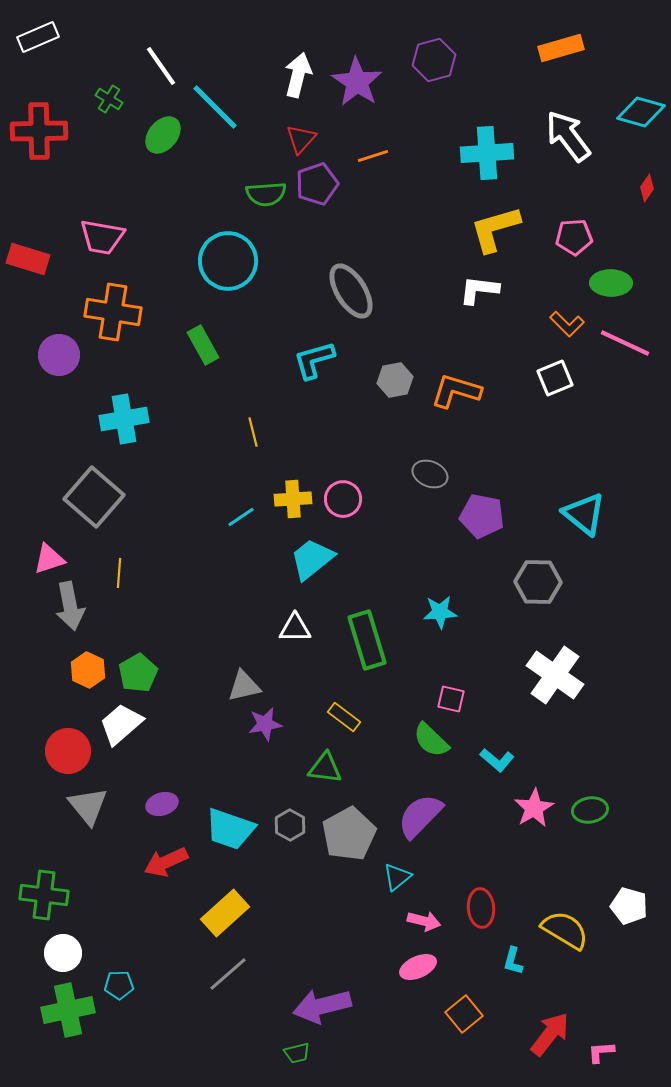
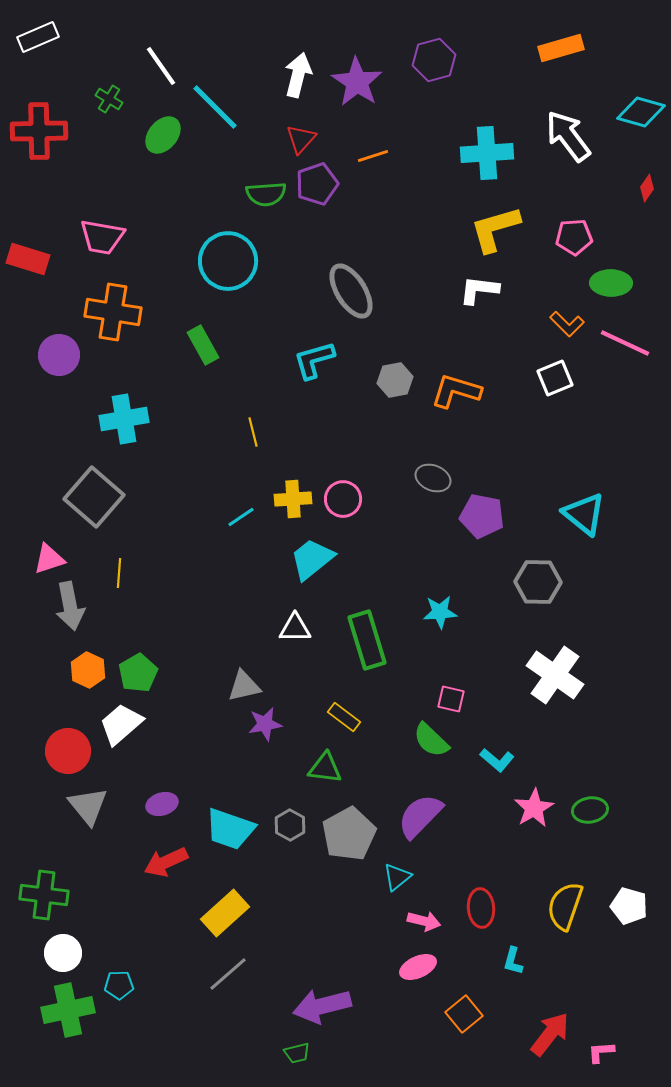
gray ellipse at (430, 474): moved 3 px right, 4 px down
yellow semicircle at (565, 930): moved 24 px up; rotated 102 degrees counterclockwise
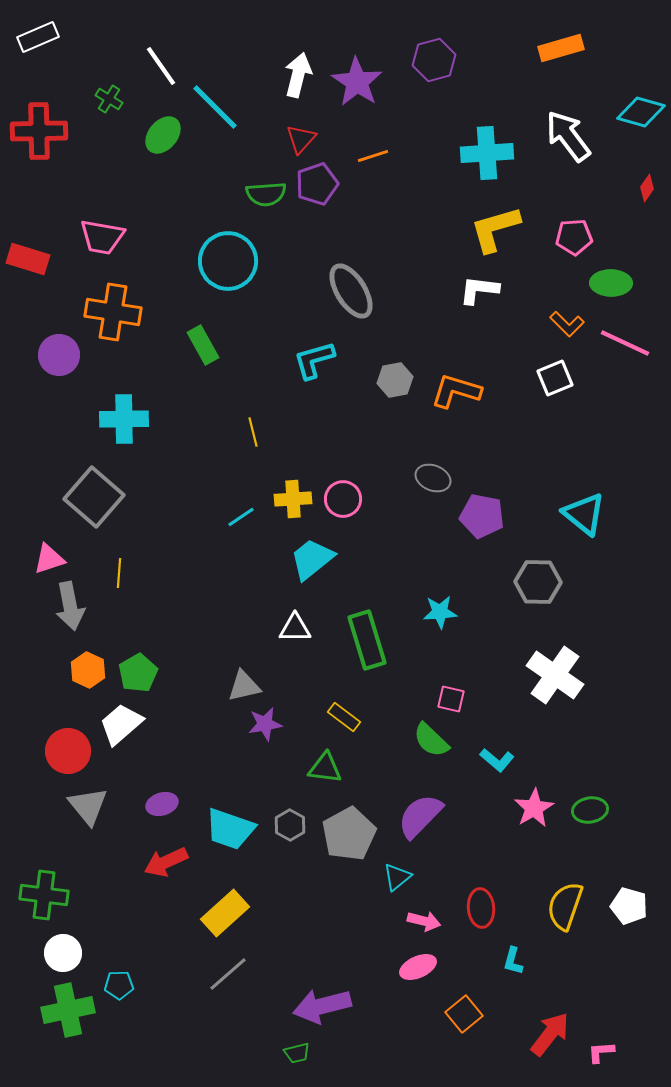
cyan cross at (124, 419): rotated 9 degrees clockwise
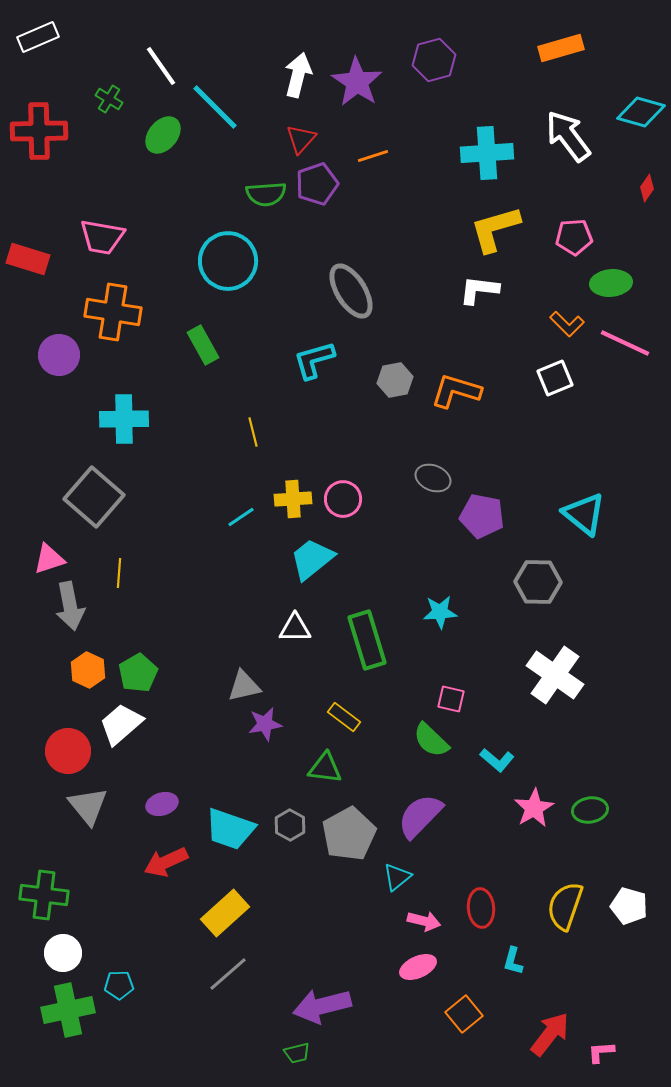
green ellipse at (611, 283): rotated 6 degrees counterclockwise
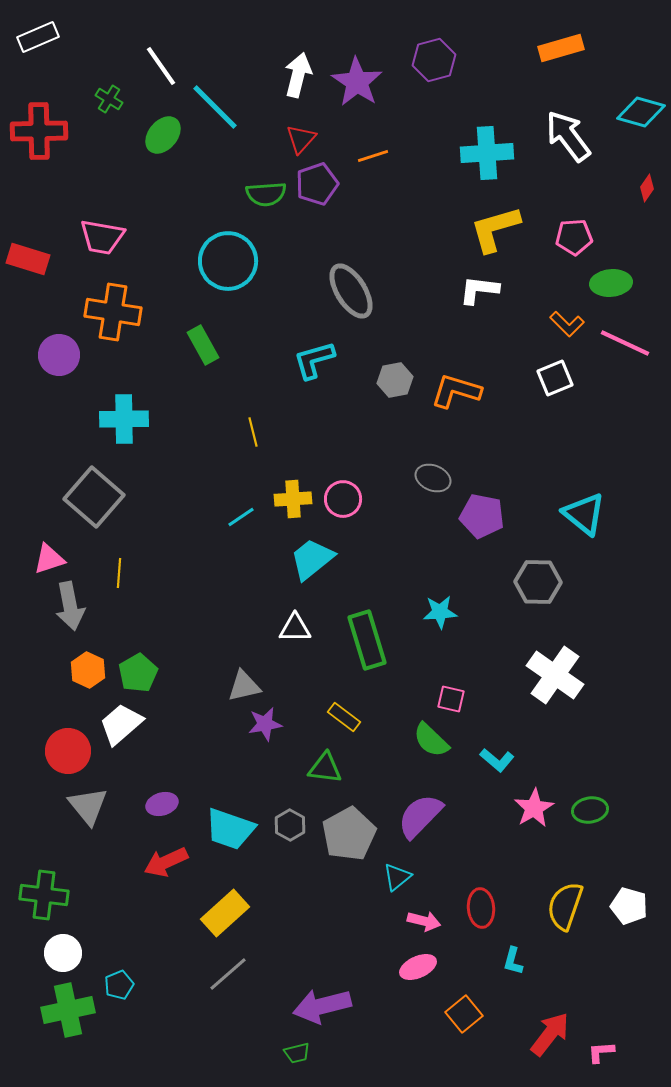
cyan pentagon at (119, 985): rotated 20 degrees counterclockwise
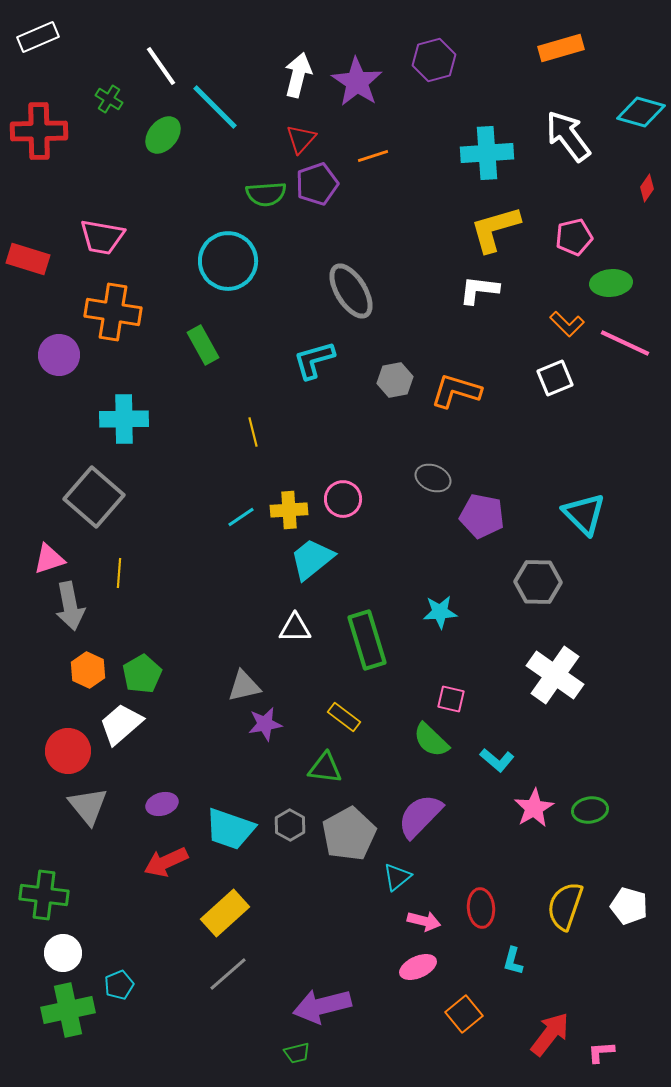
pink pentagon at (574, 237): rotated 9 degrees counterclockwise
yellow cross at (293, 499): moved 4 px left, 11 px down
cyan triangle at (584, 514): rotated 6 degrees clockwise
green pentagon at (138, 673): moved 4 px right, 1 px down
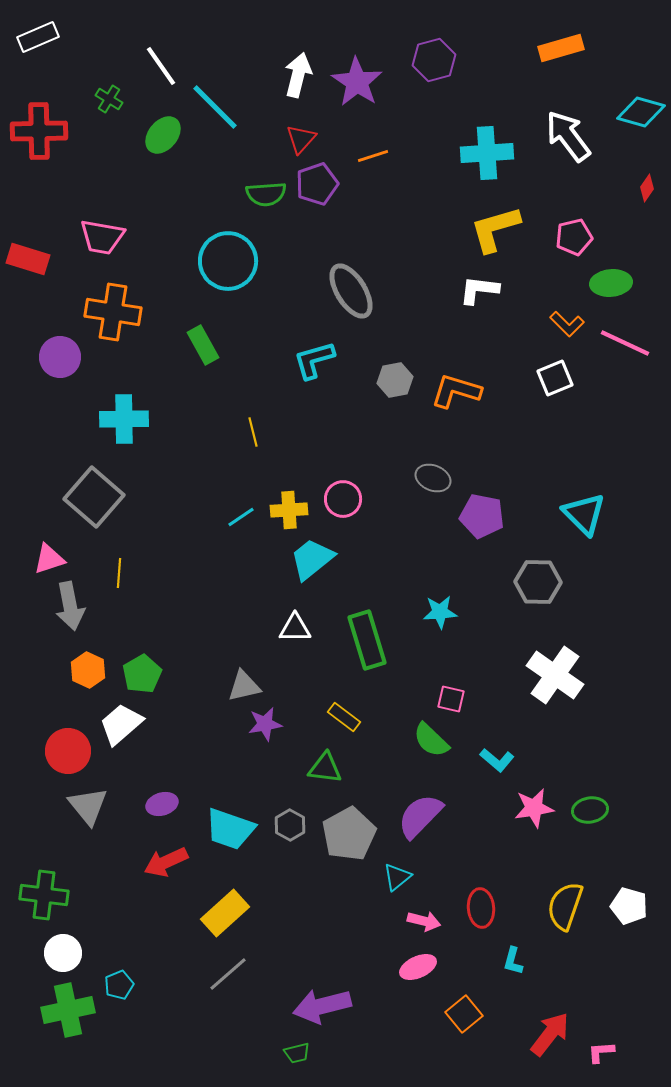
purple circle at (59, 355): moved 1 px right, 2 px down
pink star at (534, 808): rotated 21 degrees clockwise
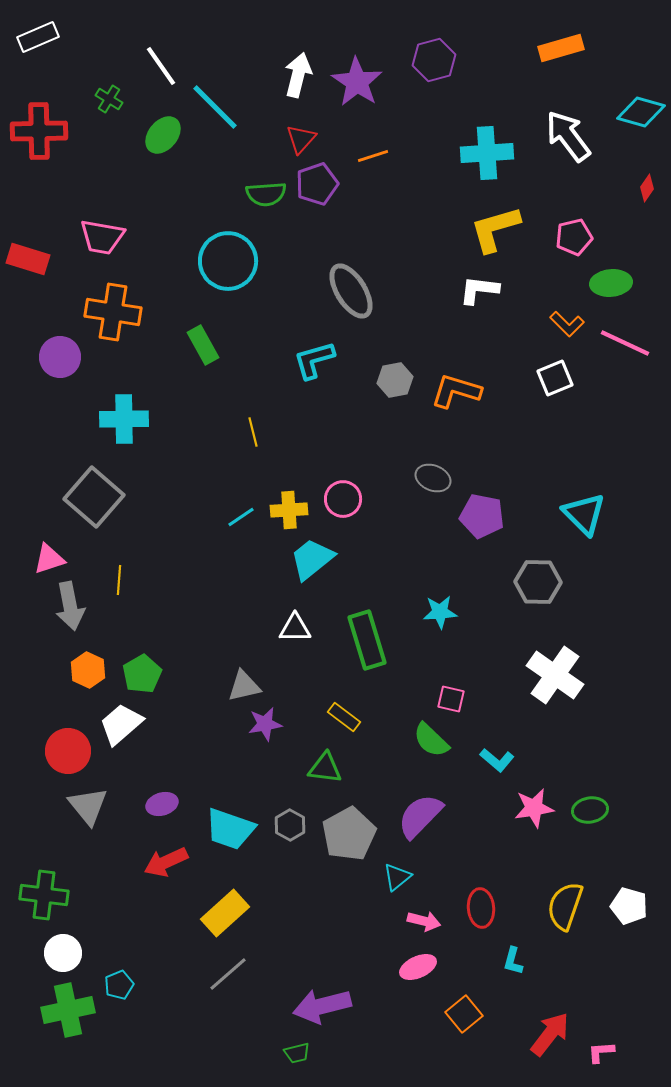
yellow line at (119, 573): moved 7 px down
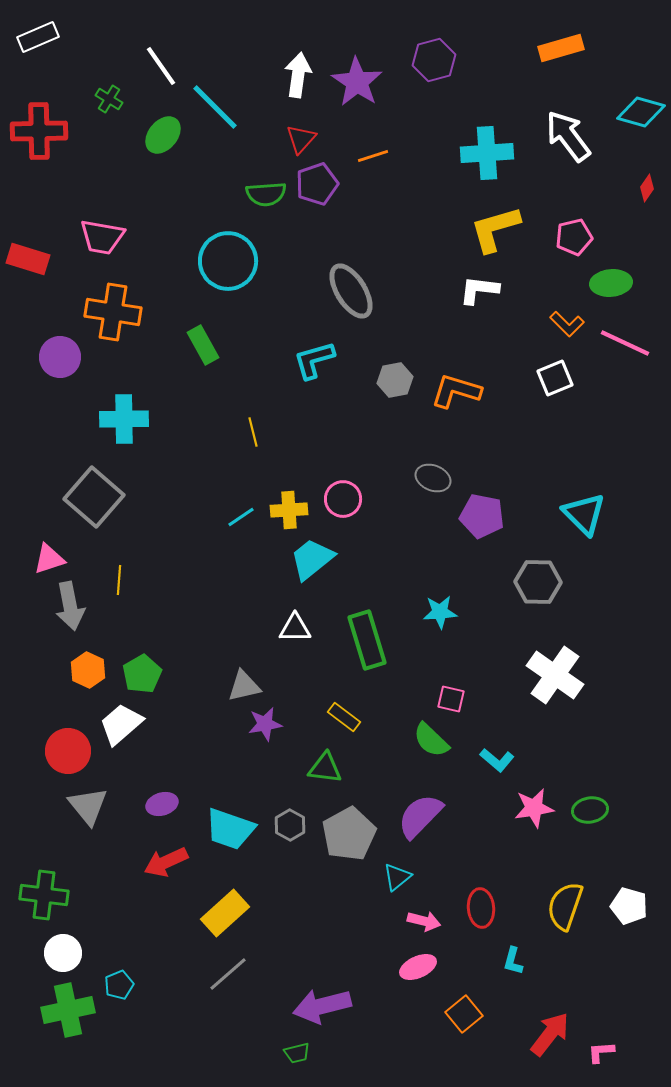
white arrow at (298, 75): rotated 6 degrees counterclockwise
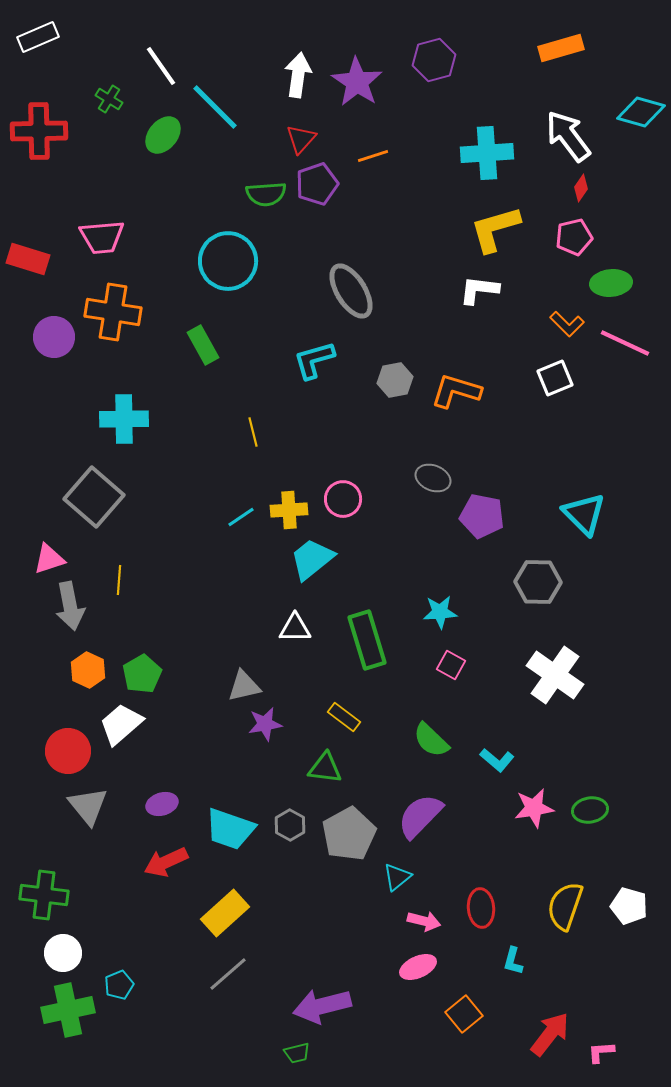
red diamond at (647, 188): moved 66 px left
pink trapezoid at (102, 237): rotated 15 degrees counterclockwise
purple circle at (60, 357): moved 6 px left, 20 px up
pink square at (451, 699): moved 34 px up; rotated 16 degrees clockwise
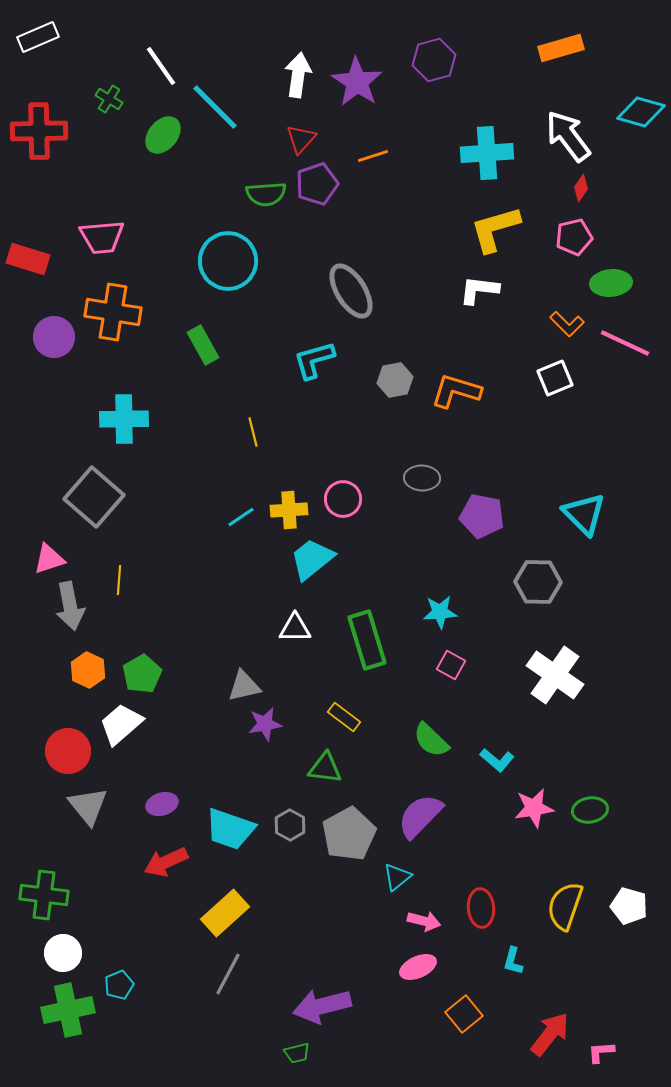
gray ellipse at (433, 478): moved 11 px left; rotated 20 degrees counterclockwise
gray line at (228, 974): rotated 21 degrees counterclockwise
